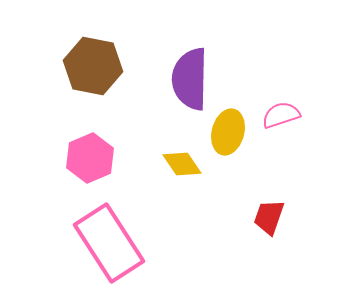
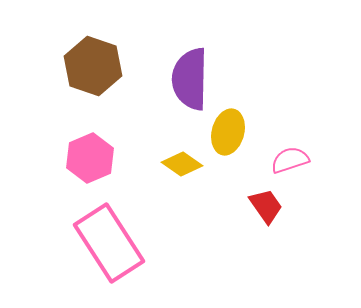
brown hexagon: rotated 8 degrees clockwise
pink semicircle: moved 9 px right, 45 px down
yellow diamond: rotated 21 degrees counterclockwise
red trapezoid: moved 3 px left, 11 px up; rotated 126 degrees clockwise
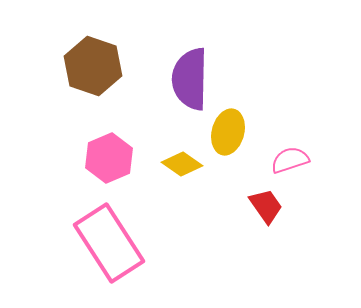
pink hexagon: moved 19 px right
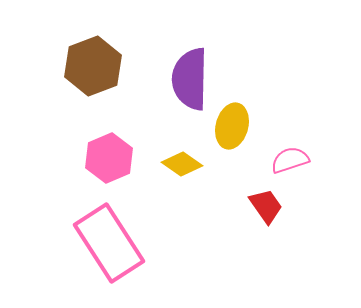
brown hexagon: rotated 20 degrees clockwise
yellow ellipse: moved 4 px right, 6 px up
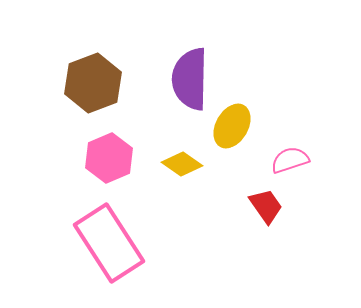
brown hexagon: moved 17 px down
yellow ellipse: rotated 15 degrees clockwise
